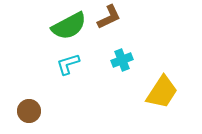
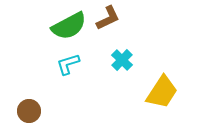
brown L-shape: moved 1 px left, 1 px down
cyan cross: rotated 25 degrees counterclockwise
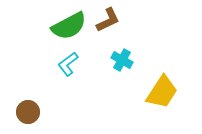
brown L-shape: moved 2 px down
cyan cross: rotated 15 degrees counterclockwise
cyan L-shape: rotated 20 degrees counterclockwise
brown circle: moved 1 px left, 1 px down
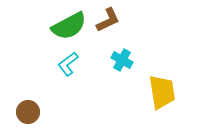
yellow trapezoid: rotated 42 degrees counterclockwise
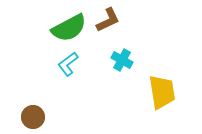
green semicircle: moved 2 px down
brown circle: moved 5 px right, 5 px down
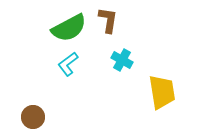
brown L-shape: rotated 56 degrees counterclockwise
